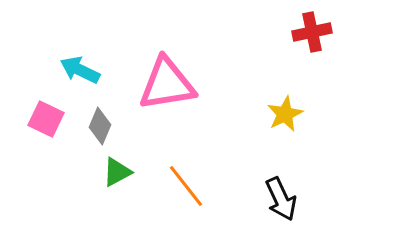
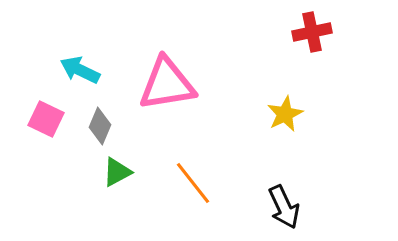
orange line: moved 7 px right, 3 px up
black arrow: moved 3 px right, 8 px down
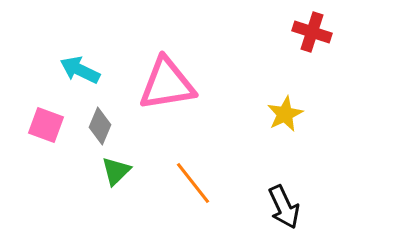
red cross: rotated 30 degrees clockwise
pink square: moved 6 px down; rotated 6 degrees counterclockwise
green triangle: moved 1 px left, 1 px up; rotated 16 degrees counterclockwise
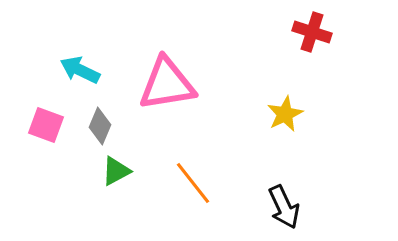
green triangle: rotated 16 degrees clockwise
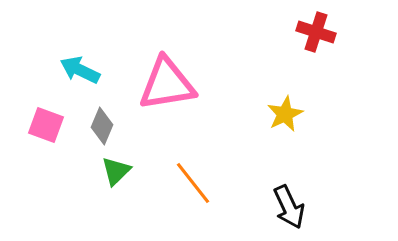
red cross: moved 4 px right
gray diamond: moved 2 px right
green triangle: rotated 16 degrees counterclockwise
black arrow: moved 5 px right
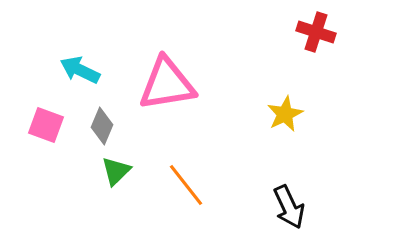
orange line: moved 7 px left, 2 px down
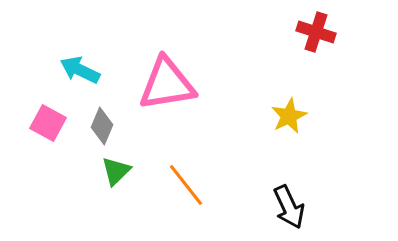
yellow star: moved 4 px right, 2 px down
pink square: moved 2 px right, 2 px up; rotated 9 degrees clockwise
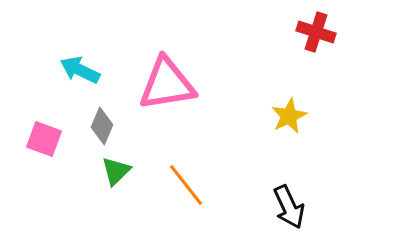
pink square: moved 4 px left, 16 px down; rotated 9 degrees counterclockwise
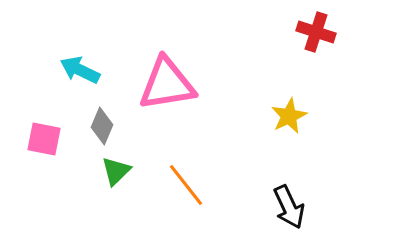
pink square: rotated 9 degrees counterclockwise
